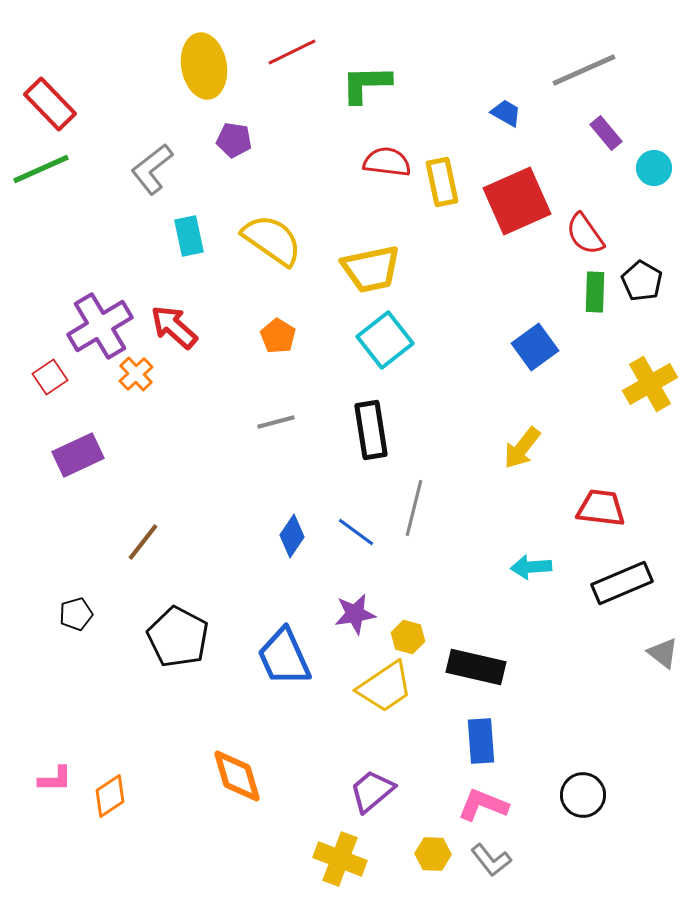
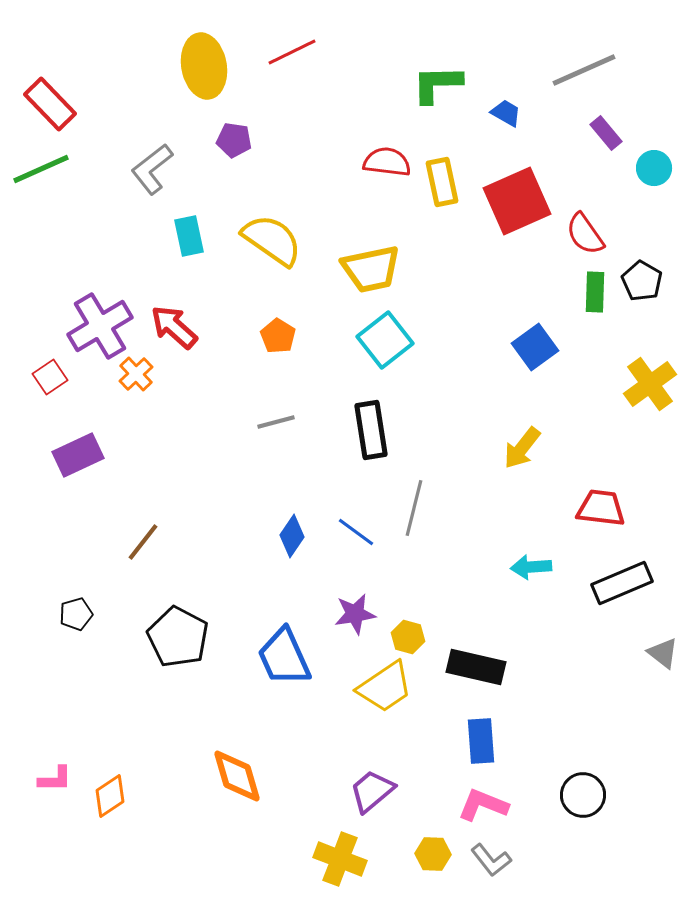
green L-shape at (366, 84): moved 71 px right
yellow cross at (650, 384): rotated 6 degrees counterclockwise
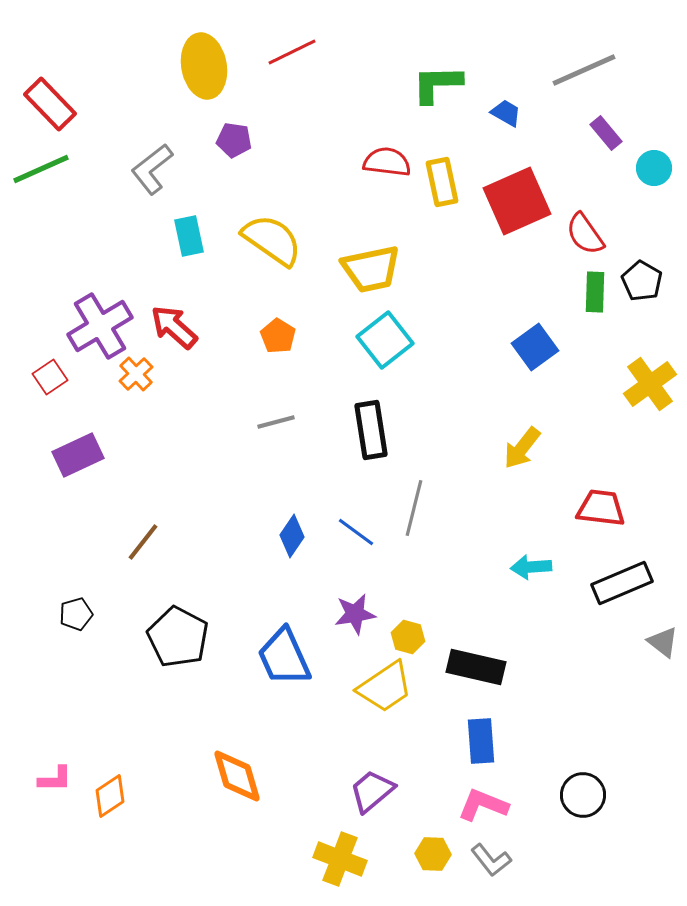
gray triangle at (663, 653): moved 11 px up
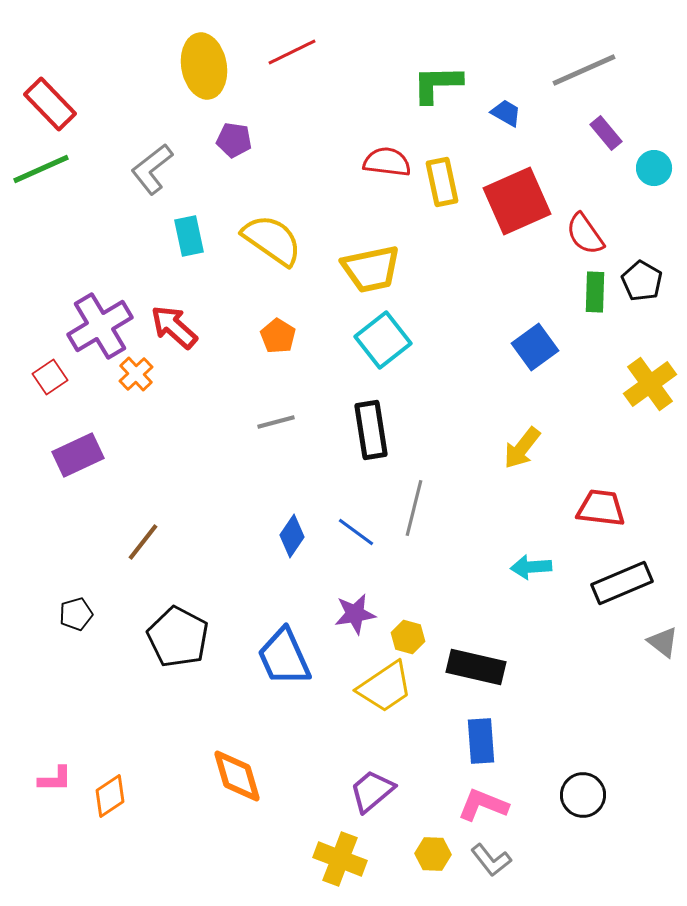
cyan square at (385, 340): moved 2 px left
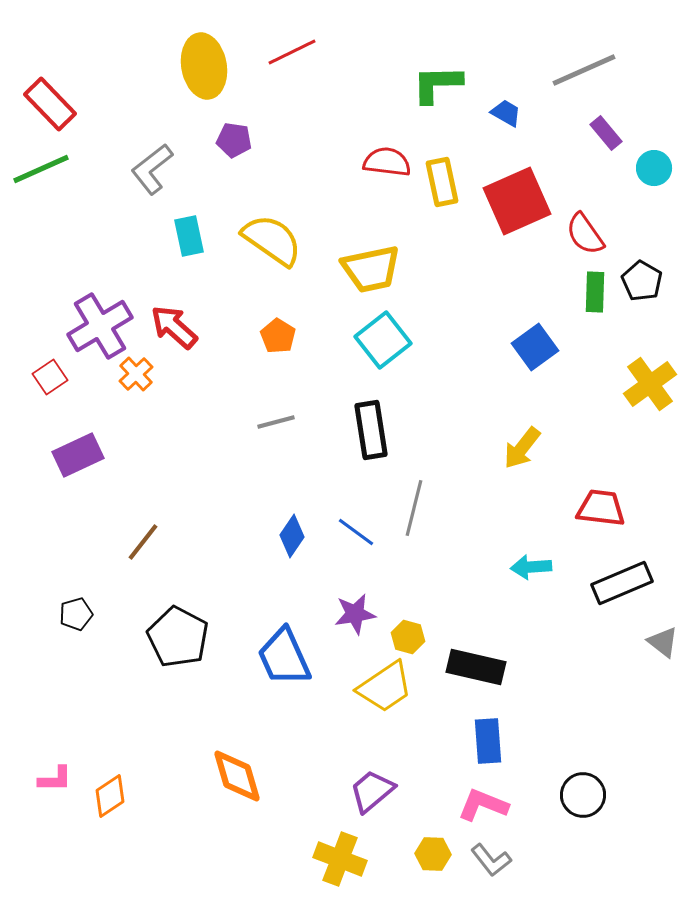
blue rectangle at (481, 741): moved 7 px right
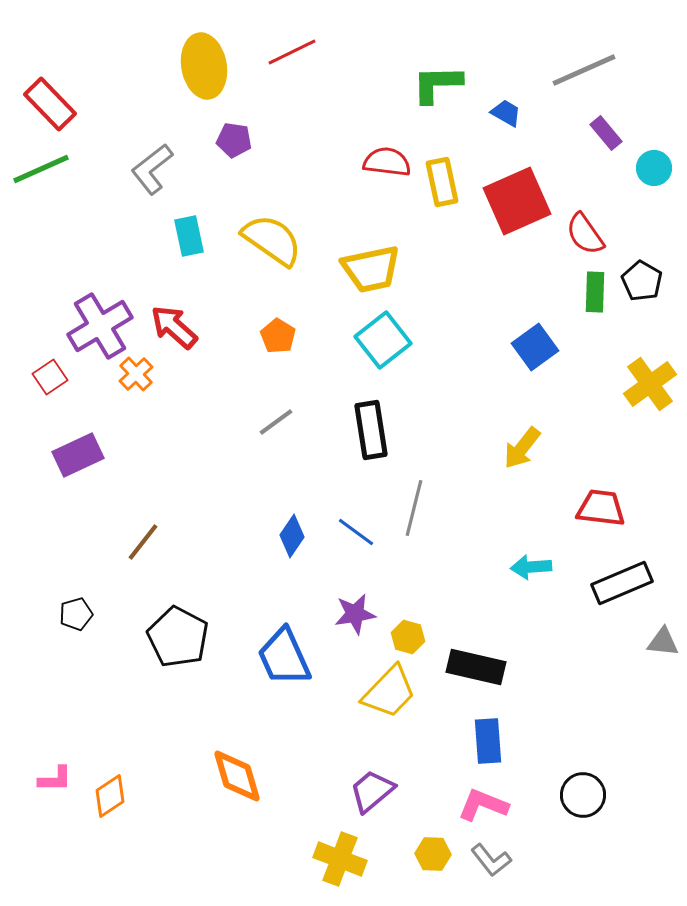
gray line at (276, 422): rotated 21 degrees counterclockwise
gray triangle at (663, 642): rotated 32 degrees counterclockwise
yellow trapezoid at (385, 687): moved 4 px right, 5 px down; rotated 12 degrees counterclockwise
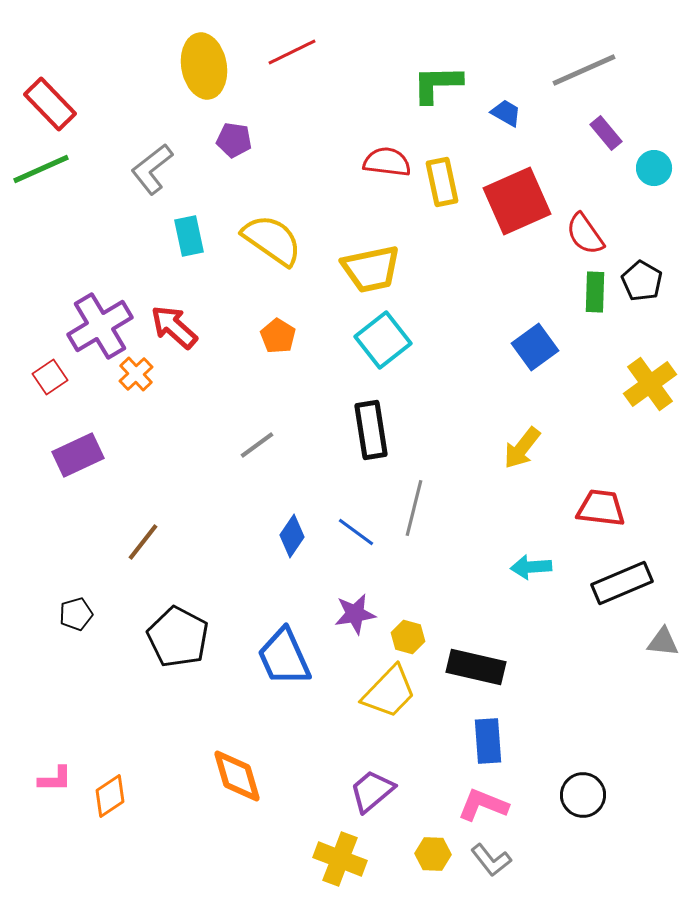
gray line at (276, 422): moved 19 px left, 23 px down
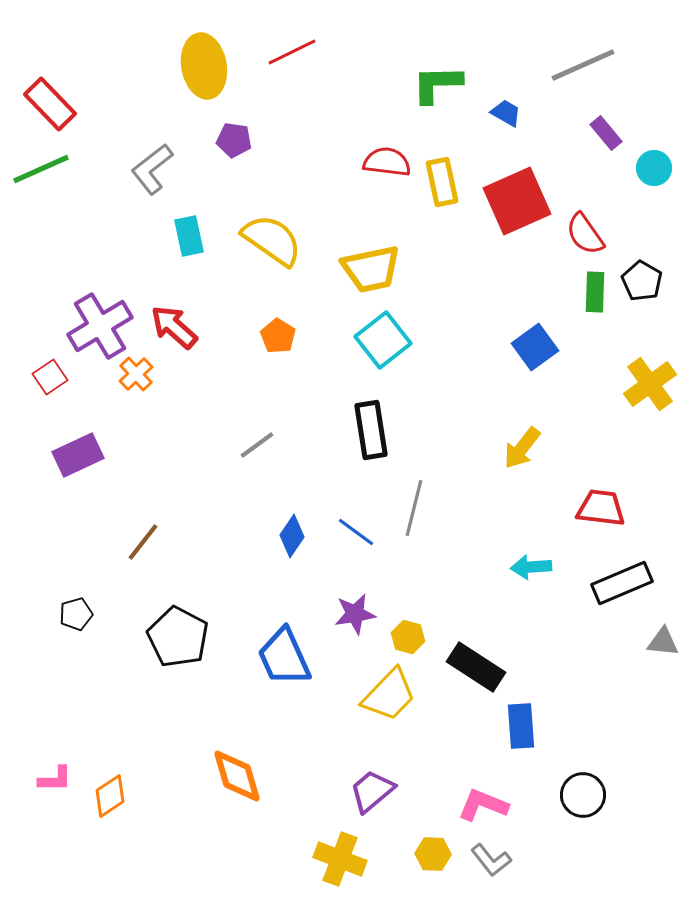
gray line at (584, 70): moved 1 px left, 5 px up
black rectangle at (476, 667): rotated 20 degrees clockwise
yellow trapezoid at (389, 692): moved 3 px down
blue rectangle at (488, 741): moved 33 px right, 15 px up
